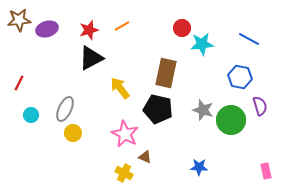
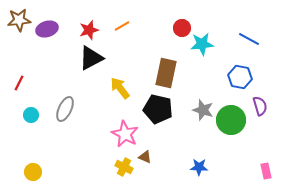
yellow circle: moved 40 px left, 39 px down
yellow cross: moved 6 px up
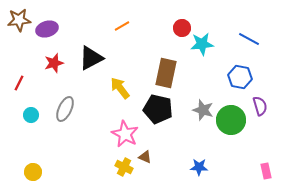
red star: moved 35 px left, 33 px down
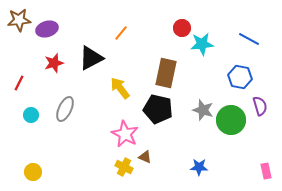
orange line: moved 1 px left, 7 px down; rotated 21 degrees counterclockwise
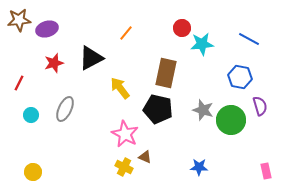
orange line: moved 5 px right
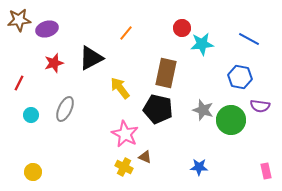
purple semicircle: rotated 114 degrees clockwise
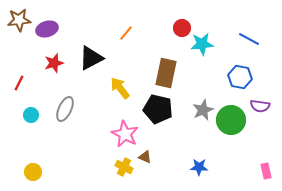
gray star: rotated 30 degrees clockwise
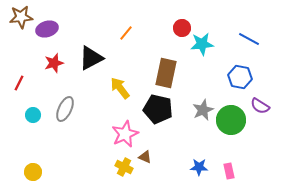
brown star: moved 2 px right, 3 px up
purple semicircle: rotated 24 degrees clockwise
cyan circle: moved 2 px right
pink star: rotated 20 degrees clockwise
pink rectangle: moved 37 px left
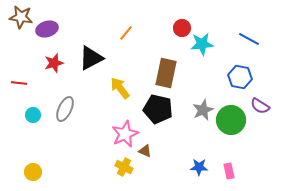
brown star: rotated 15 degrees clockwise
red line: rotated 70 degrees clockwise
brown triangle: moved 6 px up
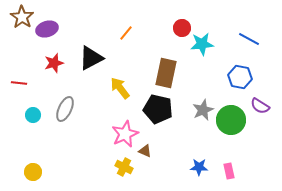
brown star: moved 1 px right; rotated 25 degrees clockwise
